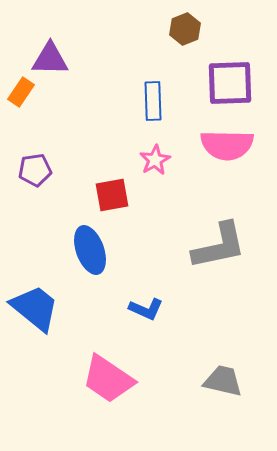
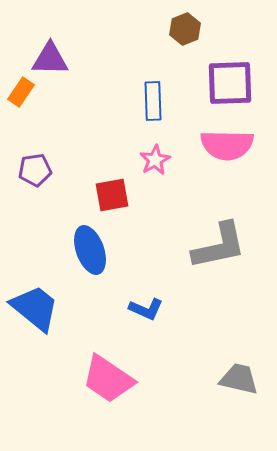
gray trapezoid: moved 16 px right, 2 px up
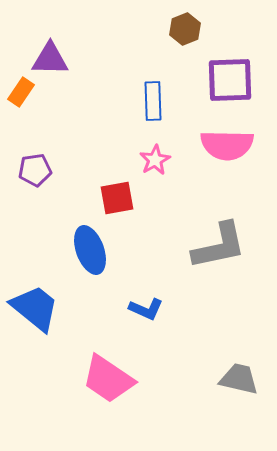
purple square: moved 3 px up
red square: moved 5 px right, 3 px down
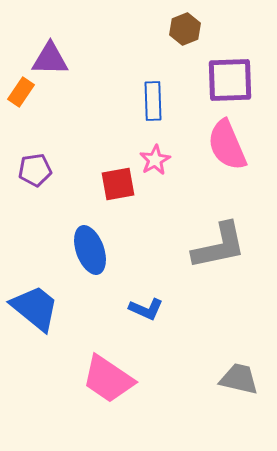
pink semicircle: rotated 66 degrees clockwise
red square: moved 1 px right, 14 px up
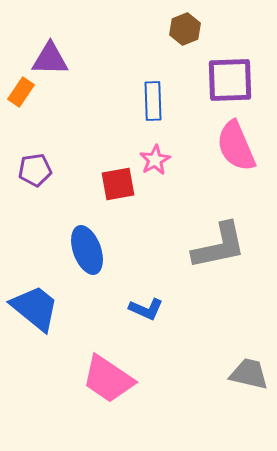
pink semicircle: moved 9 px right, 1 px down
blue ellipse: moved 3 px left
gray trapezoid: moved 10 px right, 5 px up
